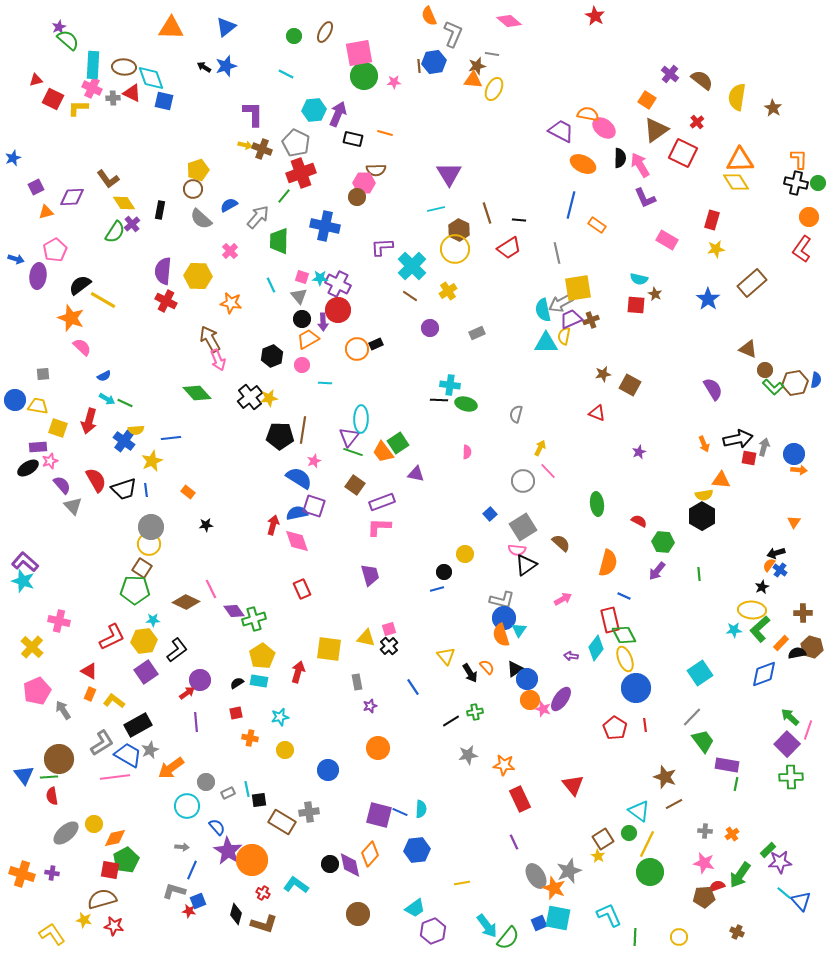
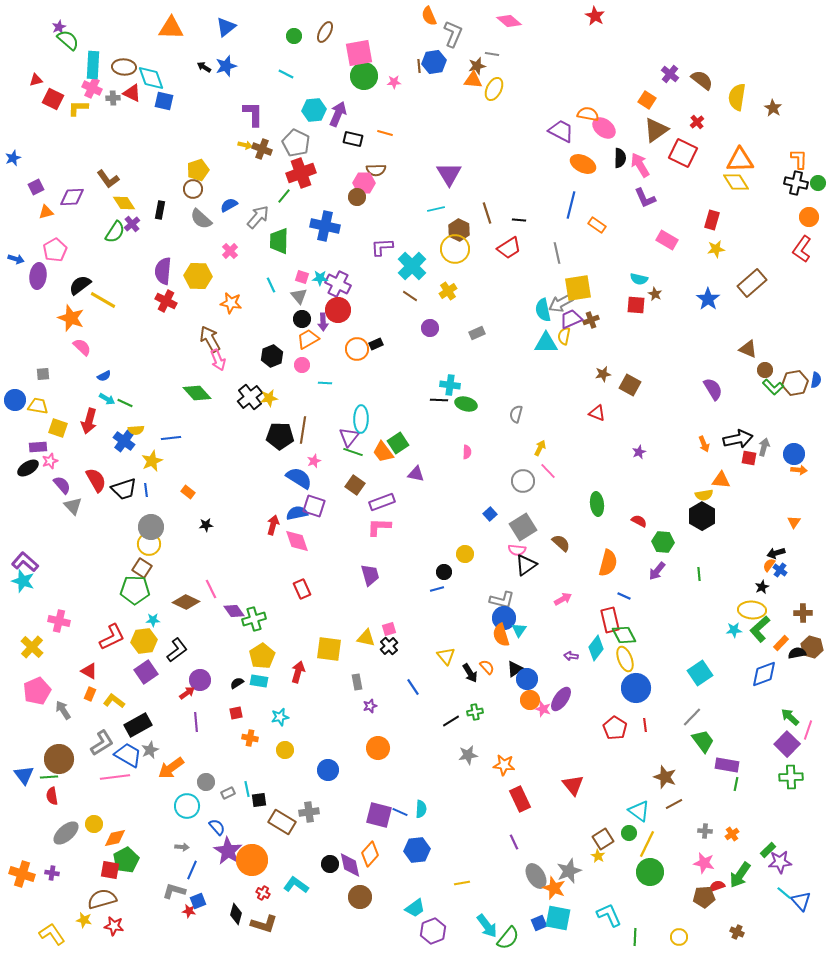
brown circle at (358, 914): moved 2 px right, 17 px up
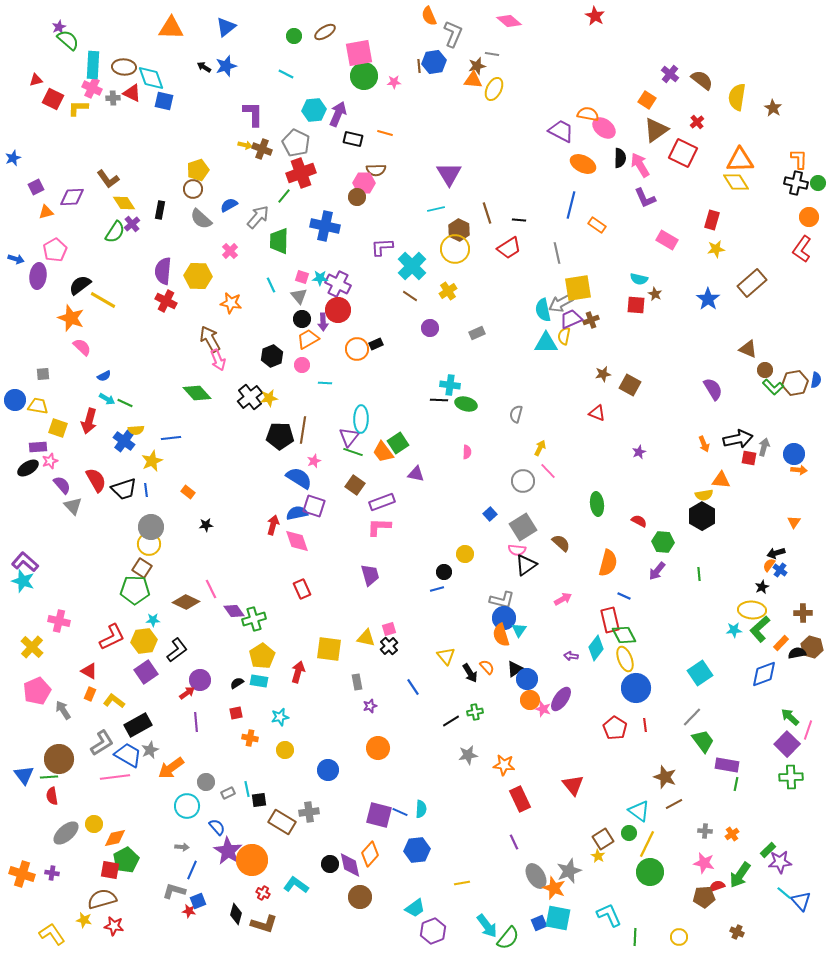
brown ellipse at (325, 32): rotated 30 degrees clockwise
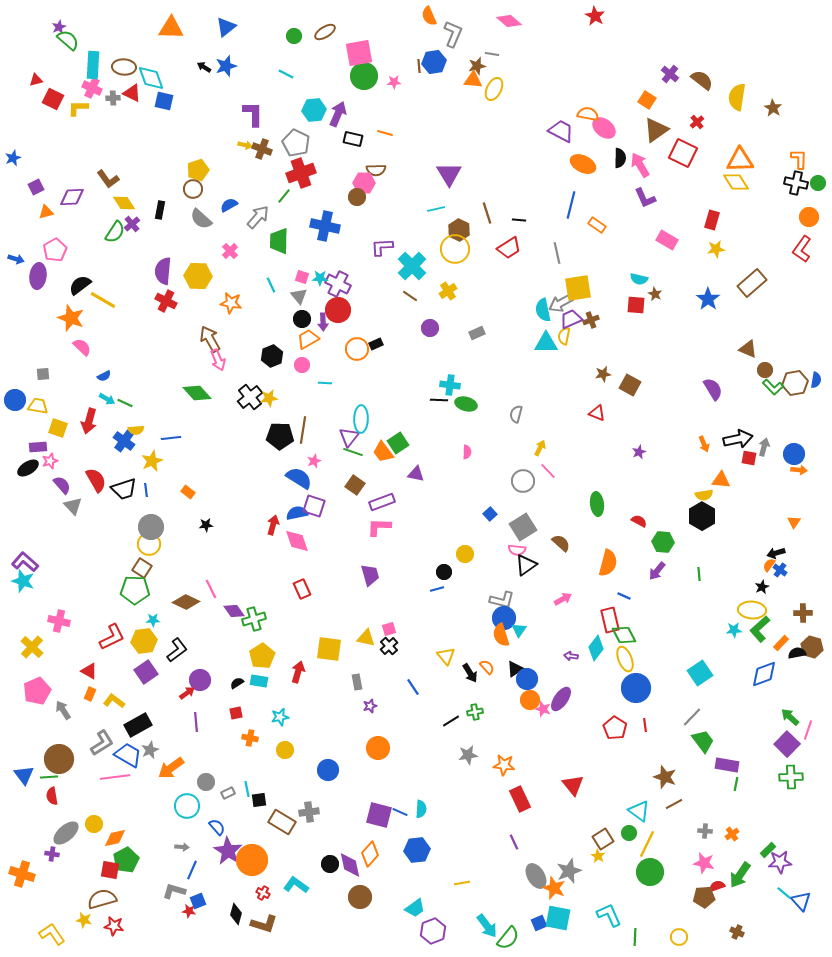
purple cross at (52, 873): moved 19 px up
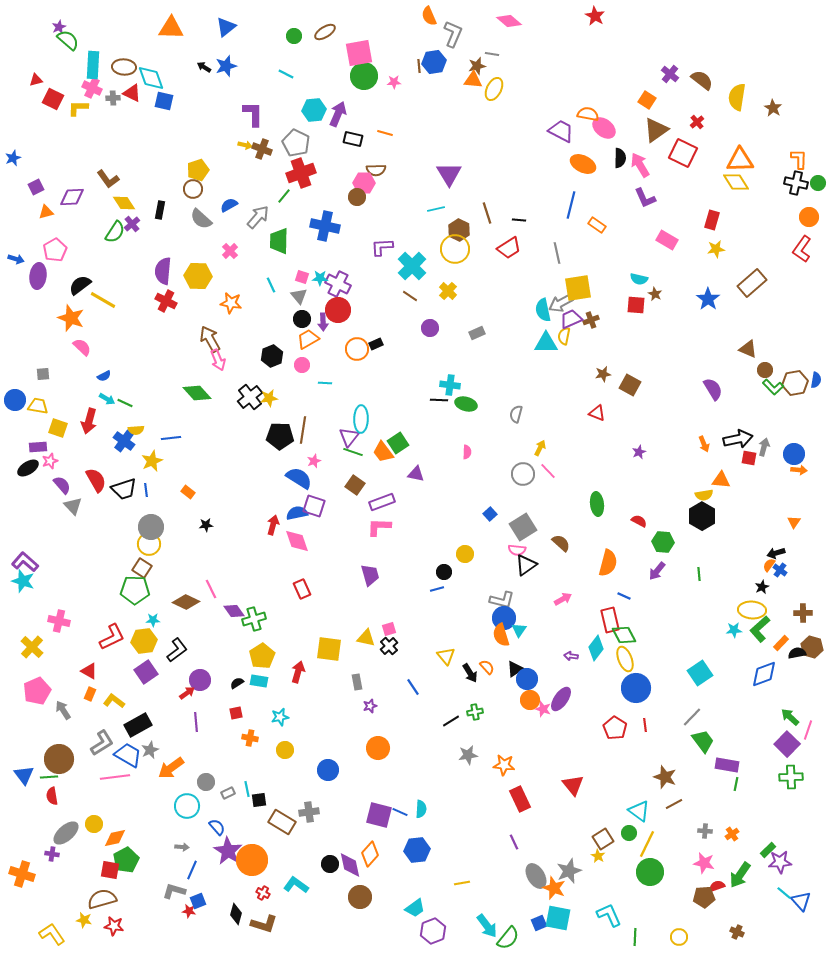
yellow cross at (448, 291): rotated 12 degrees counterclockwise
gray circle at (523, 481): moved 7 px up
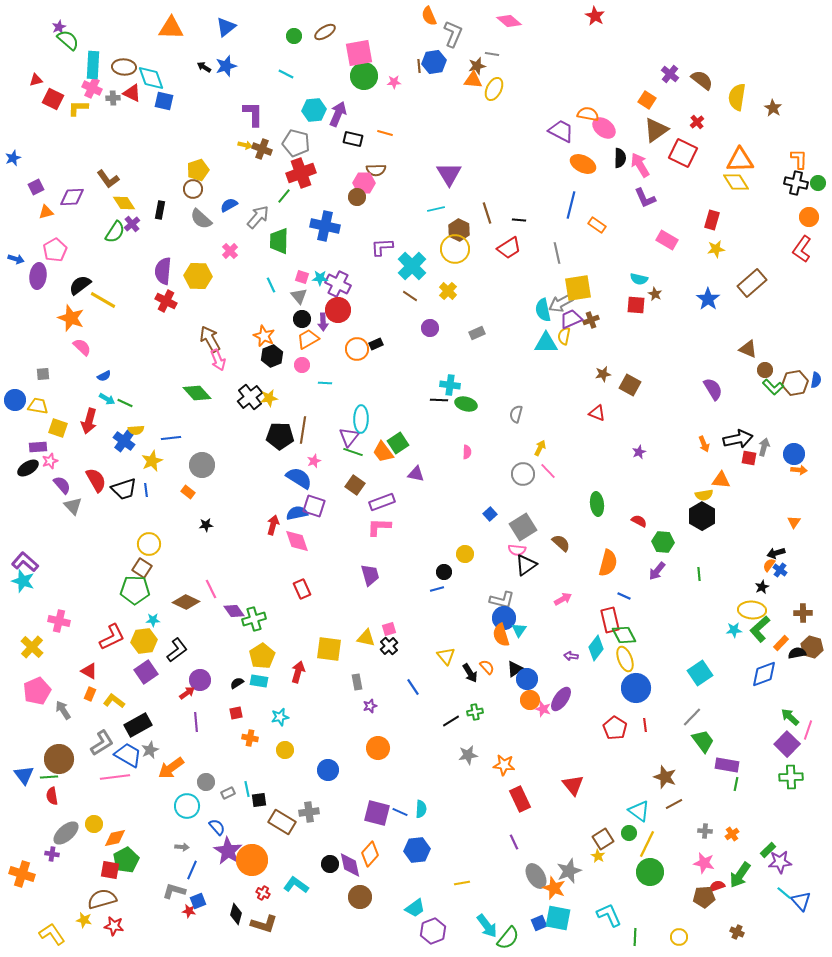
gray pentagon at (296, 143): rotated 12 degrees counterclockwise
orange star at (231, 303): moved 33 px right, 33 px down; rotated 15 degrees clockwise
gray circle at (151, 527): moved 51 px right, 62 px up
purple square at (379, 815): moved 2 px left, 2 px up
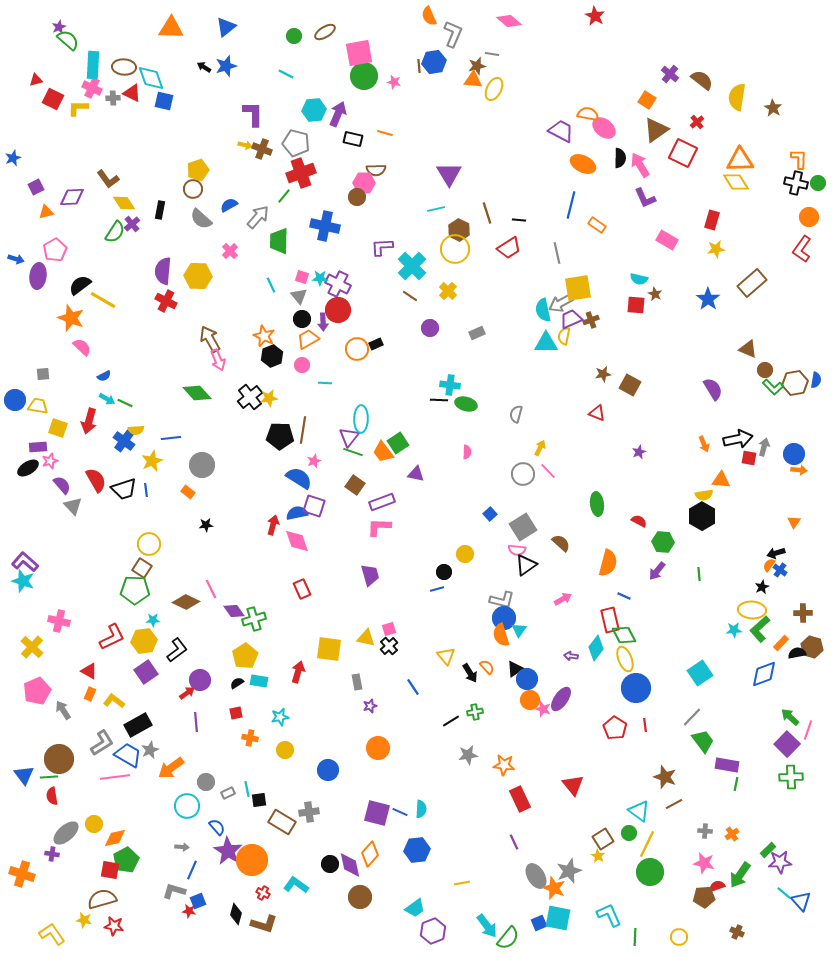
pink star at (394, 82): rotated 16 degrees clockwise
yellow pentagon at (262, 656): moved 17 px left
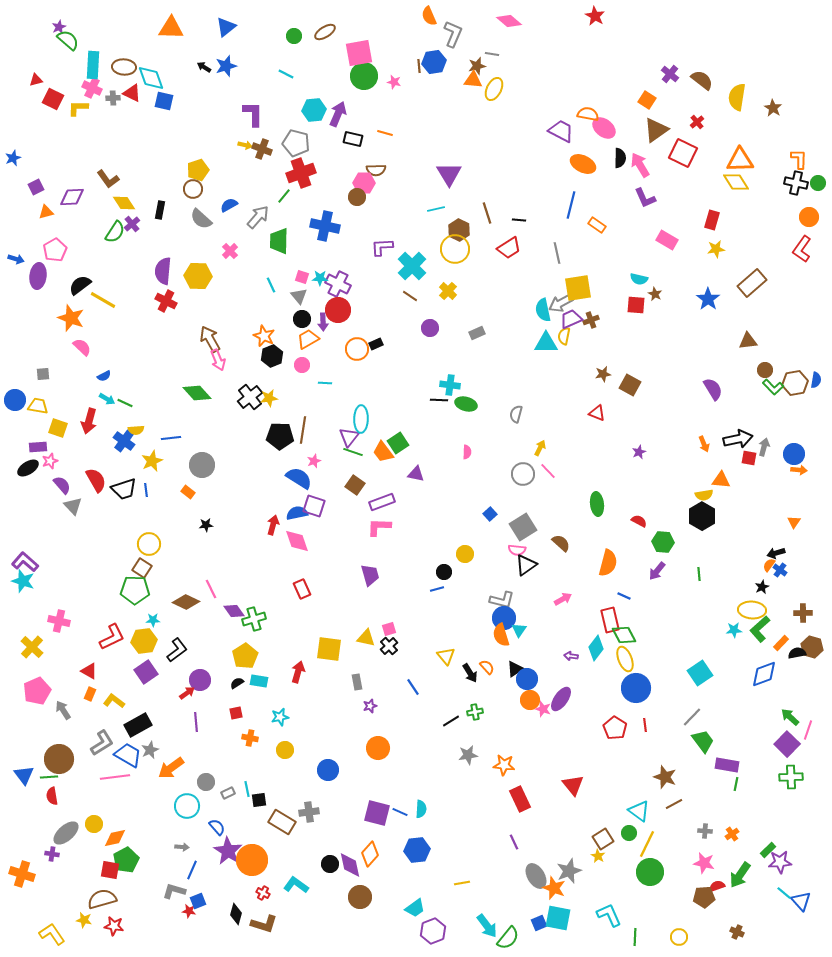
brown triangle at (748, 349): moved 8 px up; rotated 30 degrees counterclockwise
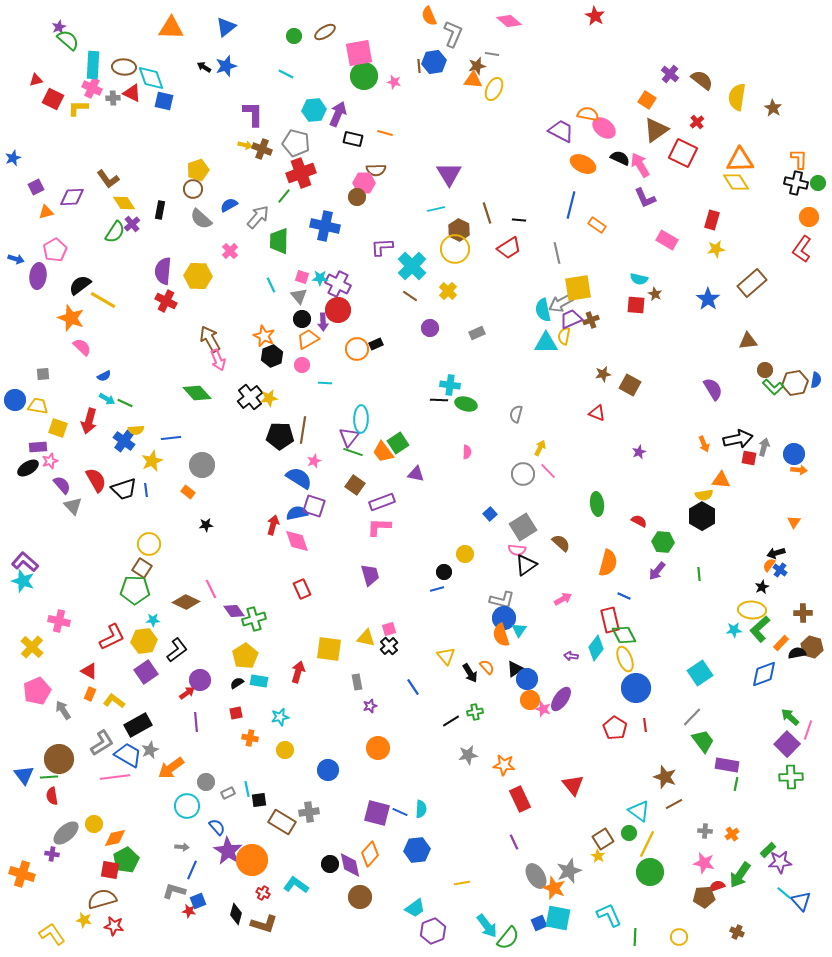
black semicircle at (620, 158): rotated 66 degrees counterclockwise
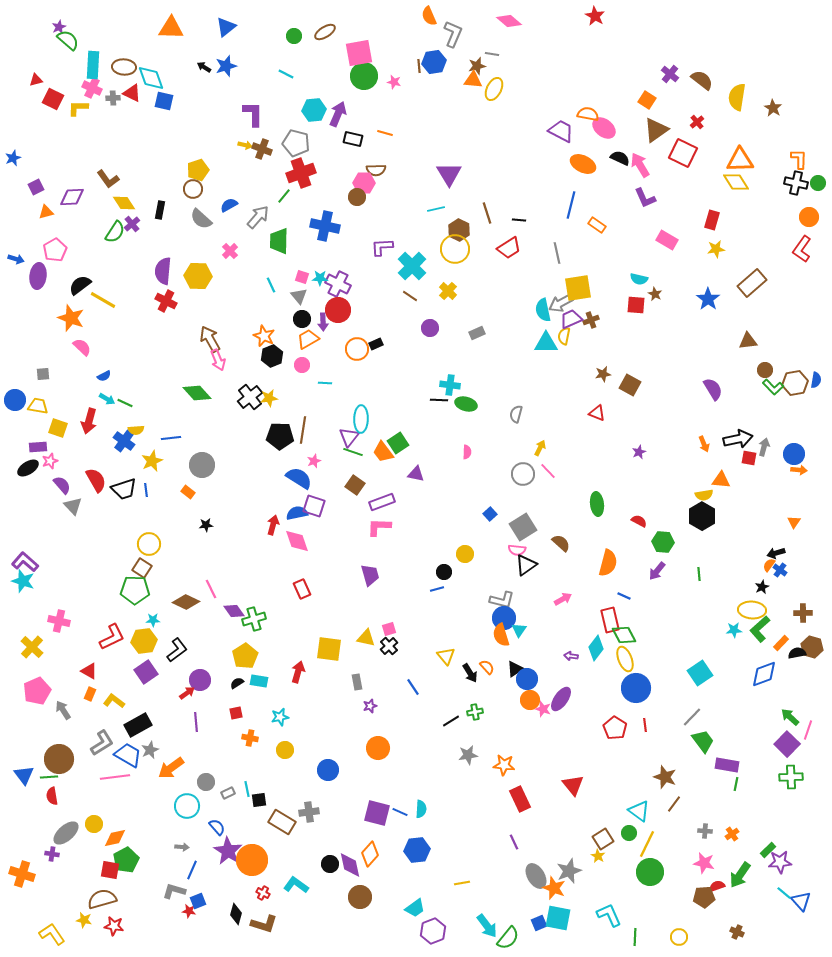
brown line at (674, 804): rotated 24 degrees counterclockwise
